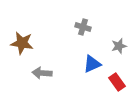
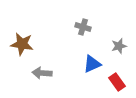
brown star: moved 1 px down
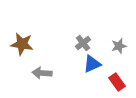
gray cross: moved 16 px down; rotated 35 degrees clockwise
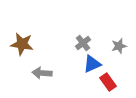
red rectangle: moved 9 px left
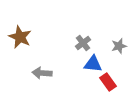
brown star: moved 2 px left, 7 px up; rotated 15 degrees clockwise
blue triangle: moved 1 px right; rotated 30 degrees clockwise
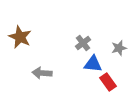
gray star: moved 2 px down
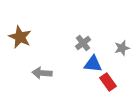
gray star: moved 3 px right
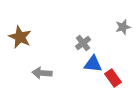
gray star: moved 1 px right, 21 px up
red rectangle: moved 5 px right, 4 px up
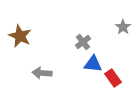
gray star: rotated 21 degrees counterclockwise
brown star: moved 1 px up
gray cross: moved 1 px up
